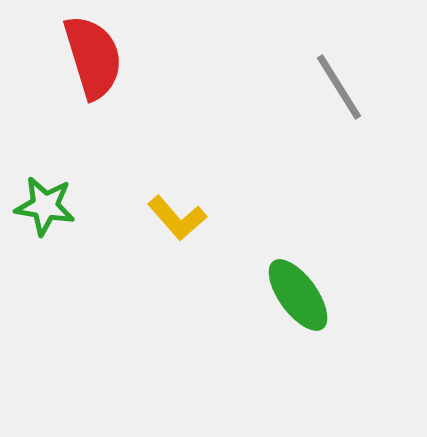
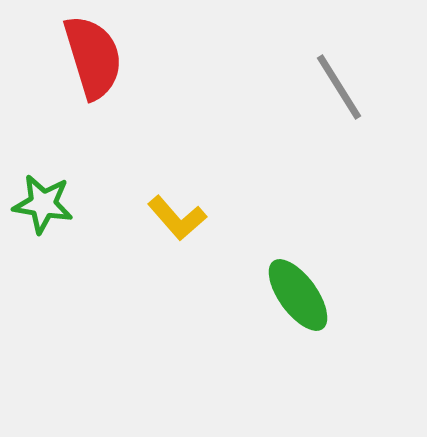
green star: moved 2 px left, 2 px up
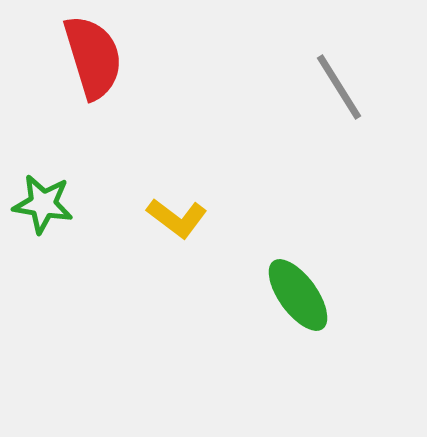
yellow L-shape: rotated 12 degrees counterclockwise
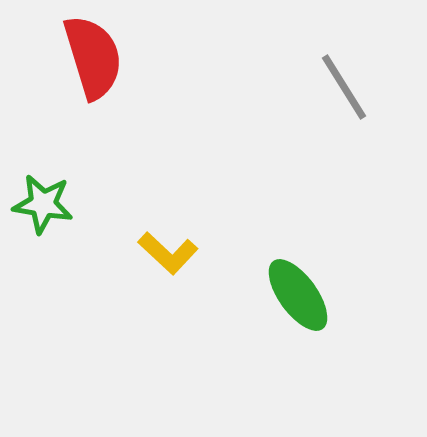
gray line: moved 5 px right
yellow L-shape: moved 9 px left, 35 px down; rotated 6 degrees clockwise
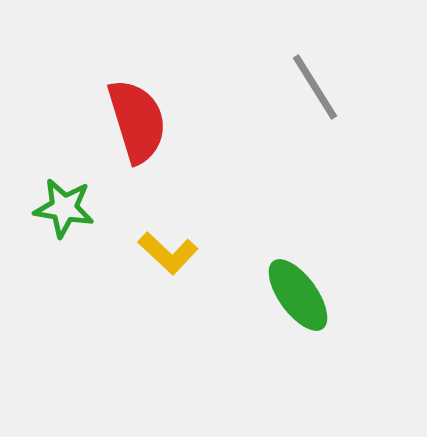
red semicircle: moved 44 px right, 64 px down
gray line: moved 29 px left
green star: moved 21 px right, 4 px down
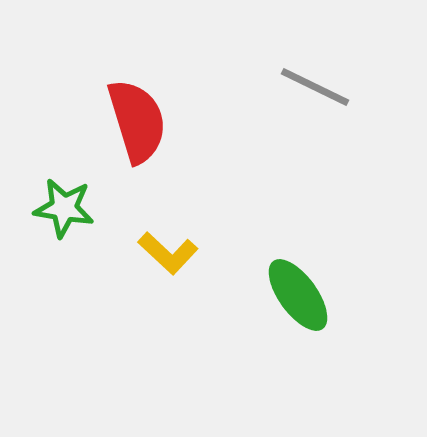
gray line: rotated 32 degrees counterclockwise
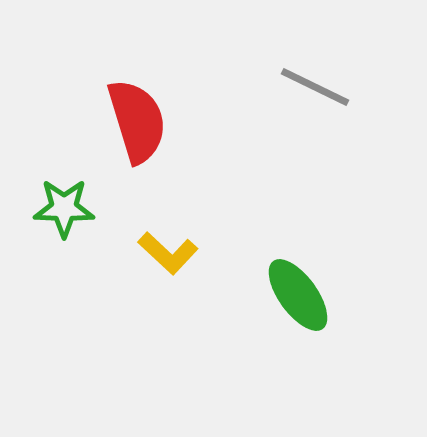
green star: rotated 8 degrees counterclockwise
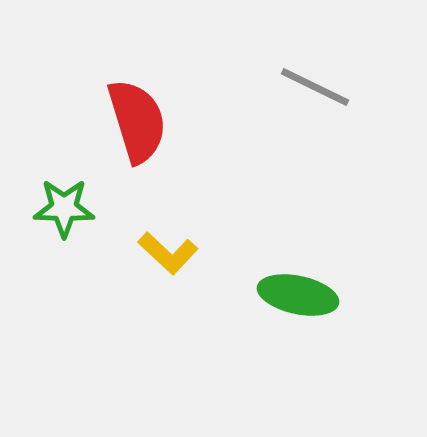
green ellipse: rotated 42 degrees counterclockwise
